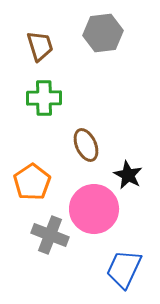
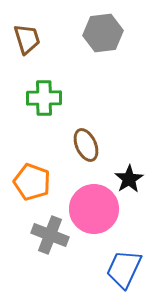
brown trapezoid: moved 13 px left, 7 px up
black star: moved 1 px right, 4 px down; rotated 12 degrees clockwise
orange pentagon: rotated 18 degrees counterclockwise
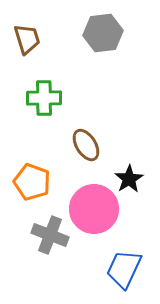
brown ellipse: rotated 8 degrees counterclockwise
